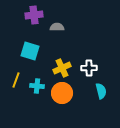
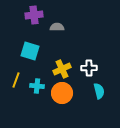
yellow cross: moved 1 px down
cyan semicircle: moved 2 px left
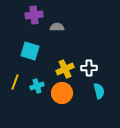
yellow cross: moved 3 px right
yellow line: moved 1 px left, 2 px down
cyan cross: rotated 24 degrees counterclockwise
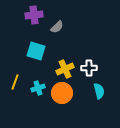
gray semicircle: rotated 136 degrees clockwise
cyan square: moved 6 px right
cyan cross: moved 1 px right, 2 px down
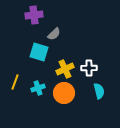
gray semicircle: moved 3 px left, 7 px down
cyan square: moved 3 px right, 1 px down
orange circle: moved 2 px right
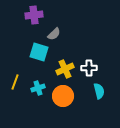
orange circle: moved 1 px left, 3 px down
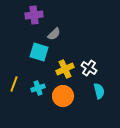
white cross: rotated 35 degrees clockwise
yellow line: moved 1 px left, 2 px down
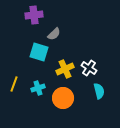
orange circle: moved 2 px down
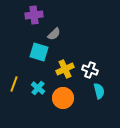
white cross: moved 1 px right, 2 px down; rotated 14 degrees counterclockwise
cyan cross: rotated 32 degrees counterclockwise
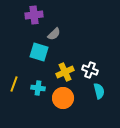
yellow cross: moved 3 px down
cyan cross: rotated 32 degrees counterclockwise
